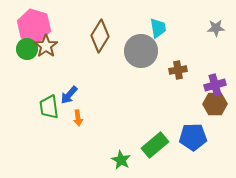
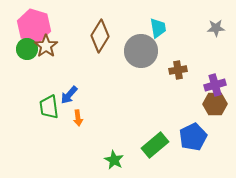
blue pentagon: rotated 24 degrees counterclockwise
green star: moved 7 px left
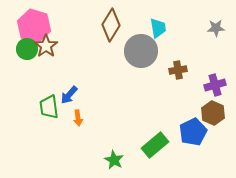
brown diamond: moved 11 px right, 11 px up
brown hexagon: moved 2 px left, 9 px down; rotated 25 degrees clockwise
blue pentagon: moved 5 px up
